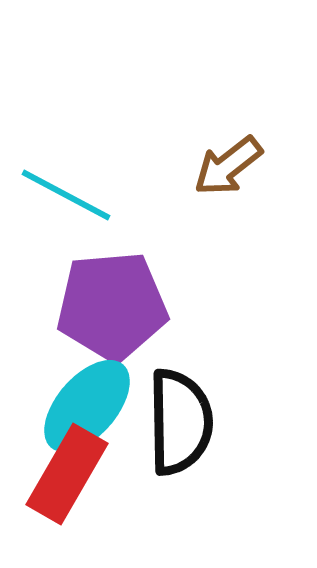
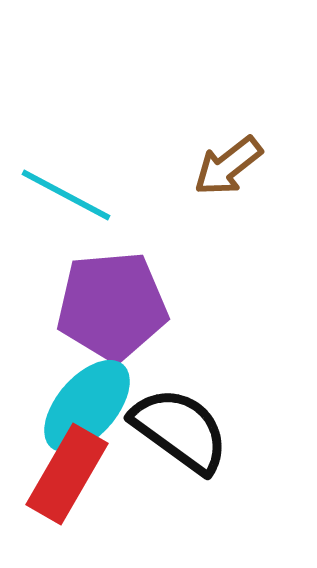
black semicircle: moved 8 px down; rotated 53 degrees counterclockwise
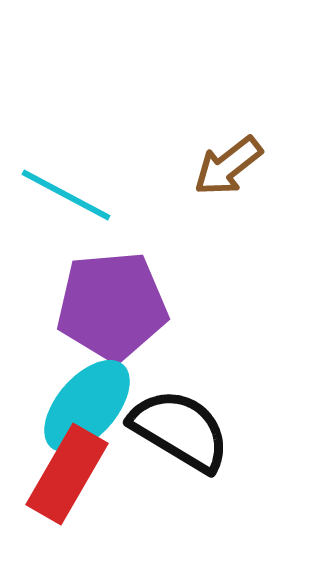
black semicircle: rotated 5 degrees counterclockwise
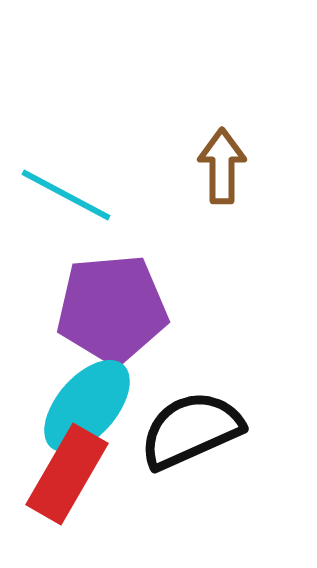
brown arrow: moved 6 px left; rotated 128 degrees clockwise
purple pentagon: moved 3 px down
black semicircle: moved 11 px right; rotated 55 degrees counterclockwise
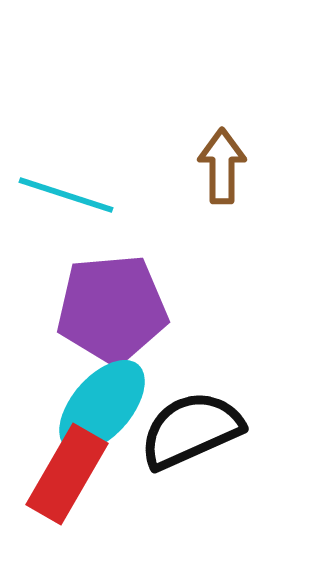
cyan line: rotated 10 degrees counterclockwise
cyan ellipse: moved 15 px right
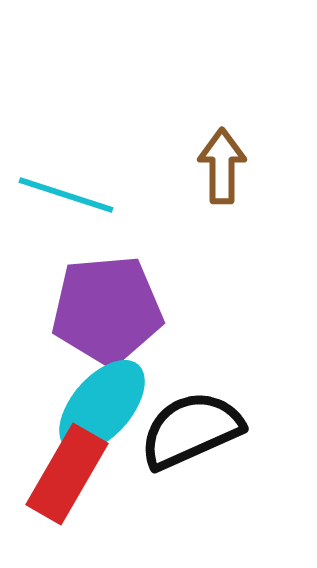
purple pentagon: moved 5 px left, 1 px down
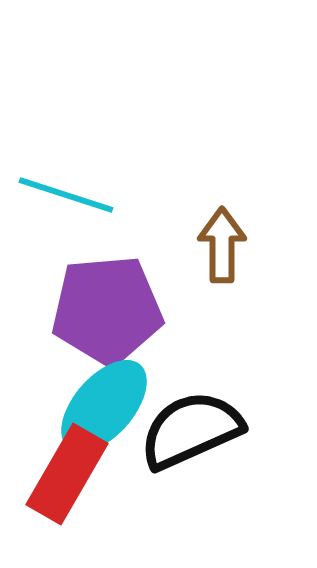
brown arrow: moved 79 px down
cyan ellipse: moved 2 px right
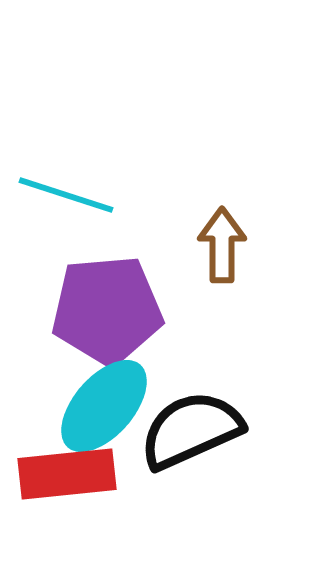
red rectangle: rotated 54 degrees clockwise
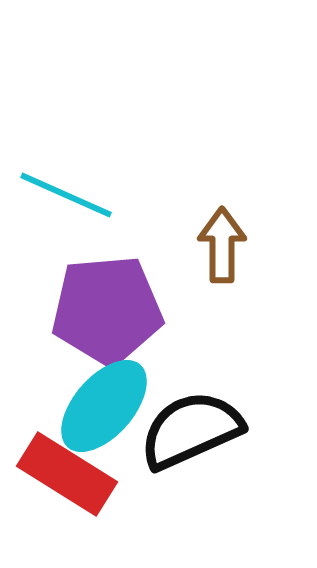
cyan line: rotated 6 degrees clockwise
red rectangle: rotated 38 degrees clockwise
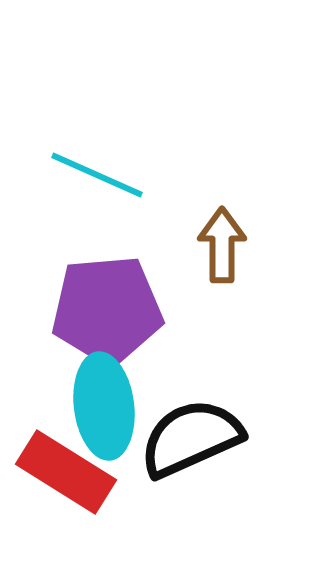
cyan line: moved 31 px right, 20 px up
cyan ellipse: rotated 48 degrees counterclockwise
black semicircle: moved 8 px down
red rectangle: moved 1 px left, 2 px up
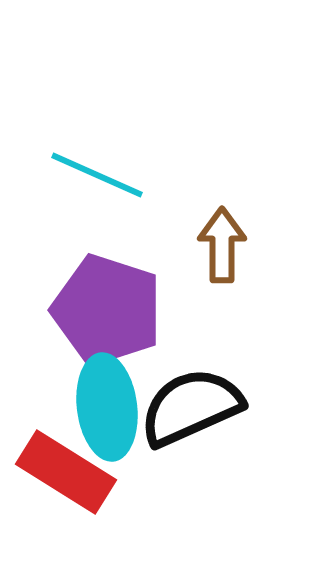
purple pentagon: rotated 23 degrees clockwise
cyan ellipse: moved 3 px right, 1 px down
black semicircle: moved 31 px up
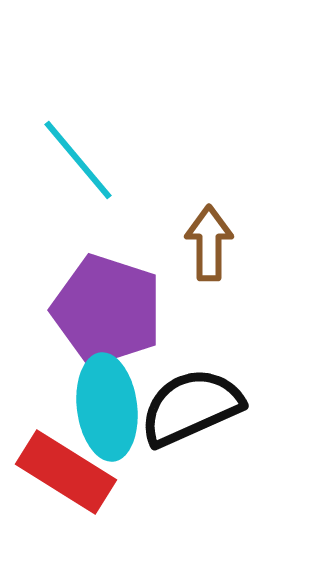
cyan line: moved 19 px left, 15 px up; rotated 26 degrees clockwise
brown arrow: moved 13 px left, 2 px up
